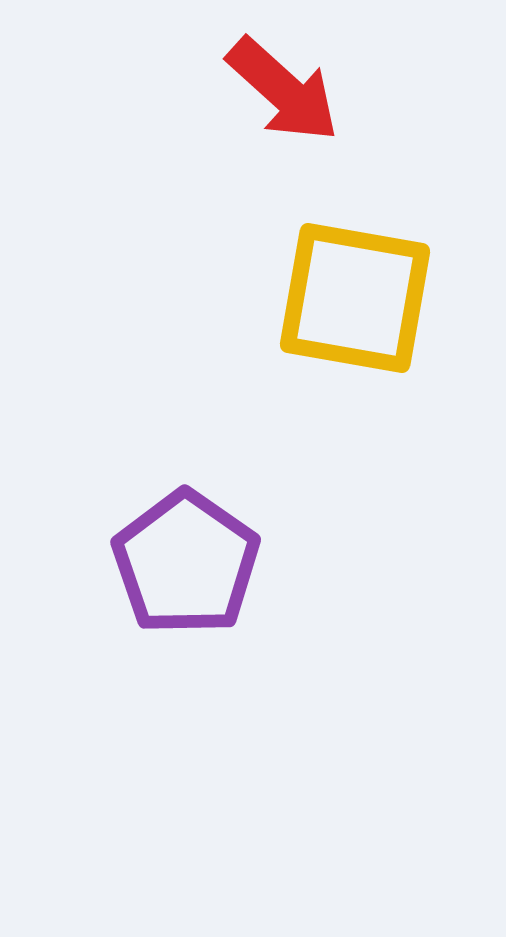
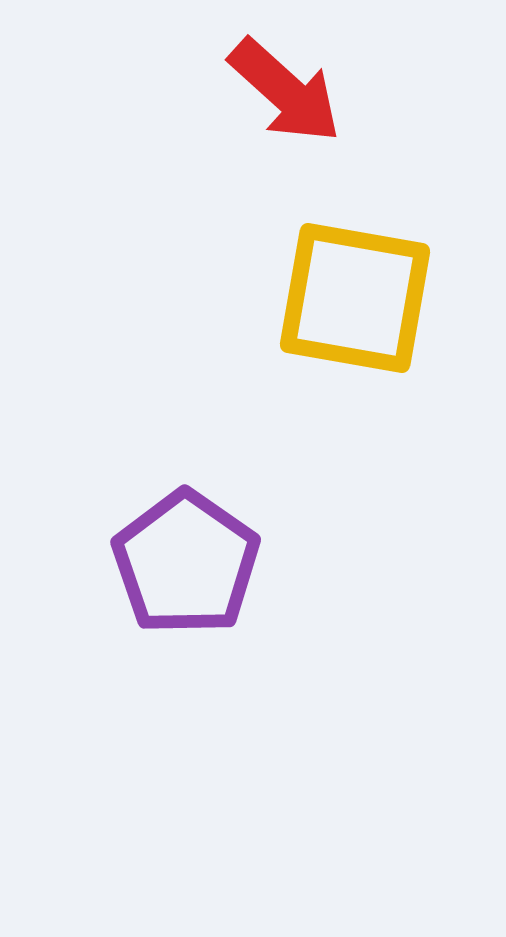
red arrow: moved 2 px right, 1 px down
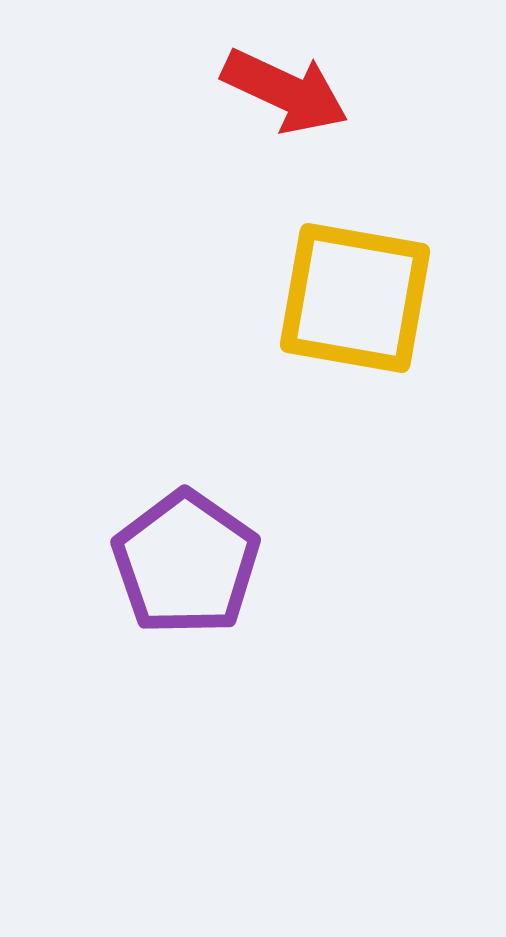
red arrow: rotated 17 degrees counterclockwise
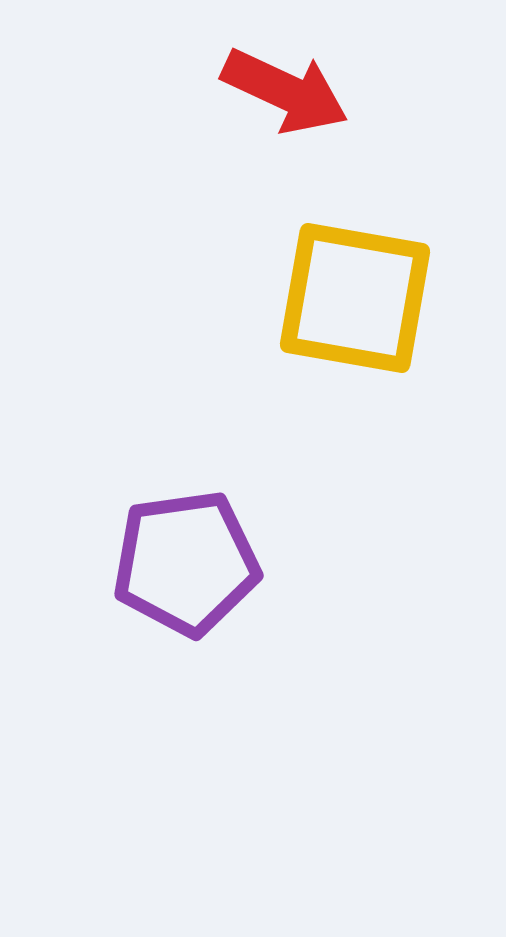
purple pentagon: rotated 29 degrees clockwise
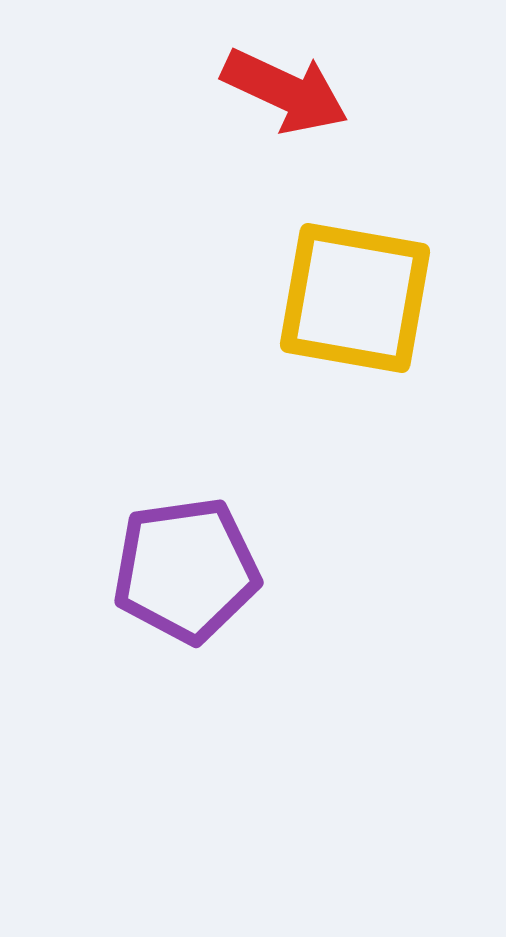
purple pentagon: moved 7 px down
